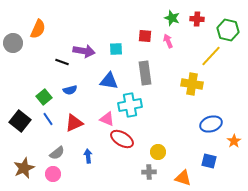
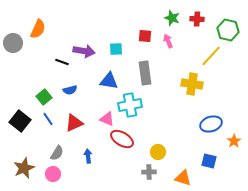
gray semicircle: rotated 21 degrees counterclockwise
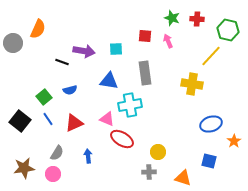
brown star: rotated 15 degrees clockwise
